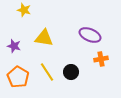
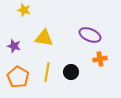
orange cross: moved 1 px left
yellow line: rotated 42 degrees clockwise
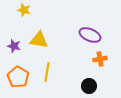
yellow triangle: moved 5 px left, 2 px down
black circle: moved 18 px right, 14 px down
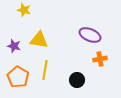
yellow line: moved 2 px left, 2 px up
black circle: moved 12 px left, 6 px up
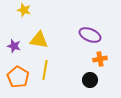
black circle: moved 13 px right
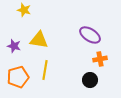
purple ellipse: rotated 10 degrees clockwise
orange pentagon: rotated 25 degrees clockwise
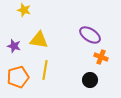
orange cross: moved 1 px right, 2 px up; rotated 32 degrees clockwise
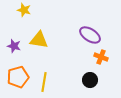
yellow line: moved 1 px left, 12 px down
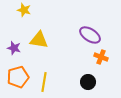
purple star: moved 2 px down
black circle: moved 2 px left, 2 px down
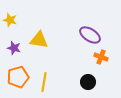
yellow star: moved 14 px left, 10 px down
